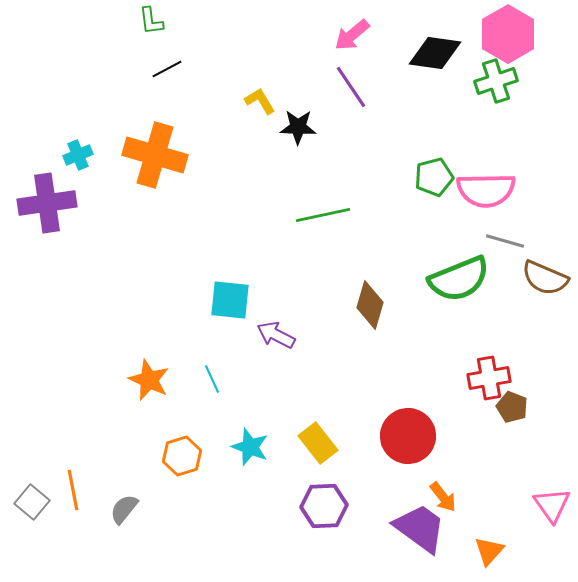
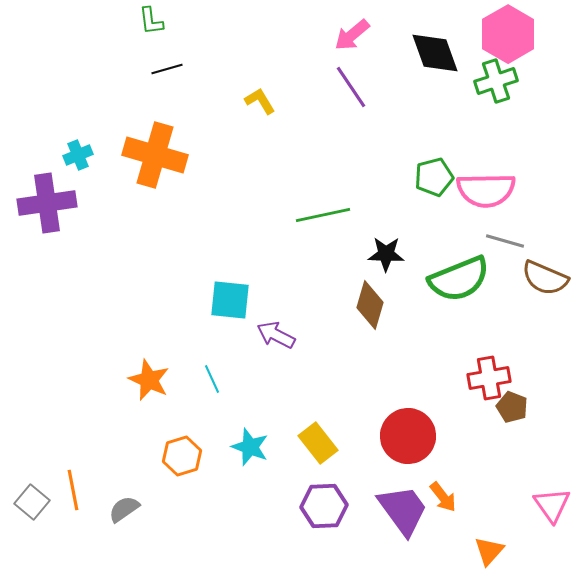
black diamond: rotated 62 degrees clockwise
black line: rotated 12 degrees clockwise
black star: moved 88 px right, 127 px down
gray semicircle: rotated 16 degrees clockwise
purple trapezoid: moved 17 px left, 18 px up; rotated 18 degrees clockwise
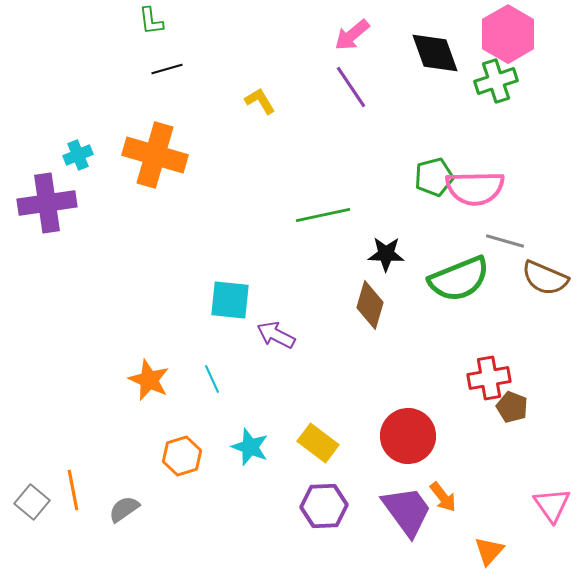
pink semicircle: moved 11 px left, 2 px up
yellow rectangle: rotated 15 degrees counterclockwise
purple trapezoid: moved 4 px right, 1 px down
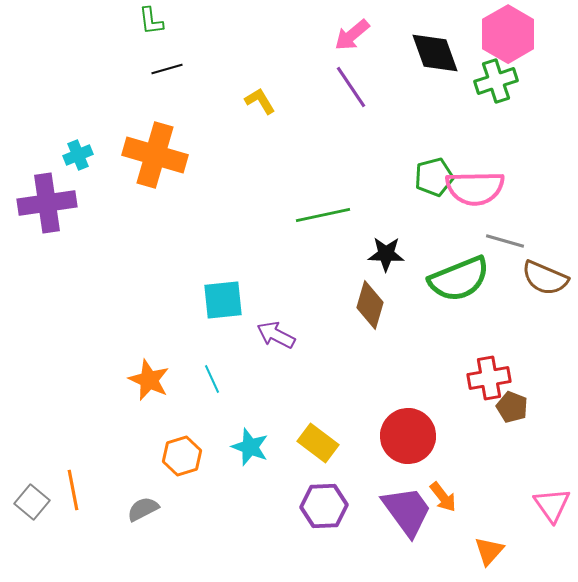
cyan square: moved 7 px left; rotated 12 degrees counterclockwise
gray semicircle: moved 19 px right; rotated 8 degrees clockwise
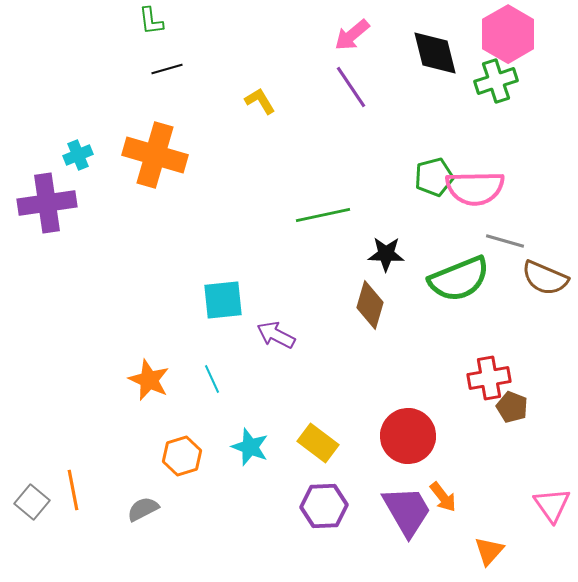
black diamond: rotated 6 degrees clockwise
purple trapezoid: rotated 6 degrees clockwise
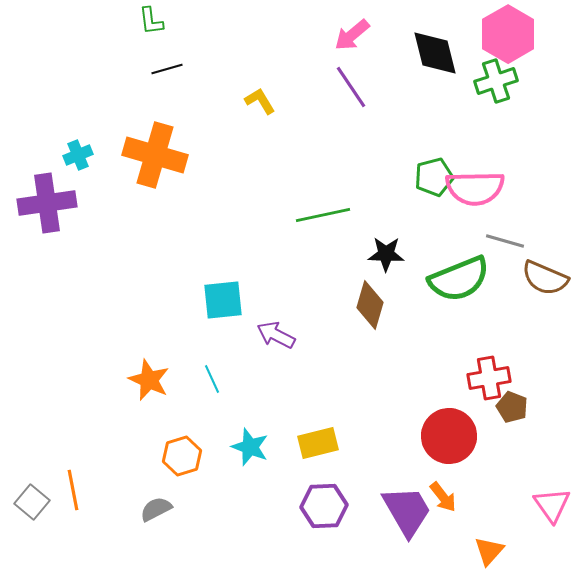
red circle: moved 41 px right
yellow rectangle: rotated 51 degrees counterclockwise
gray semicircle: moved 13 px right
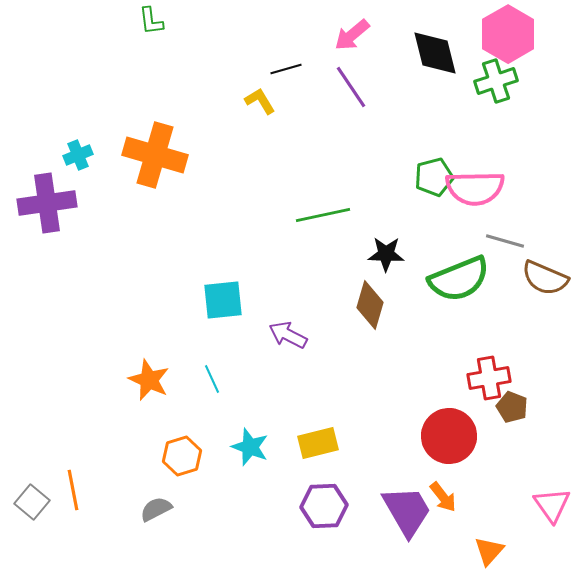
black line: moved 119 px right
purple arrow: moved 12 px right
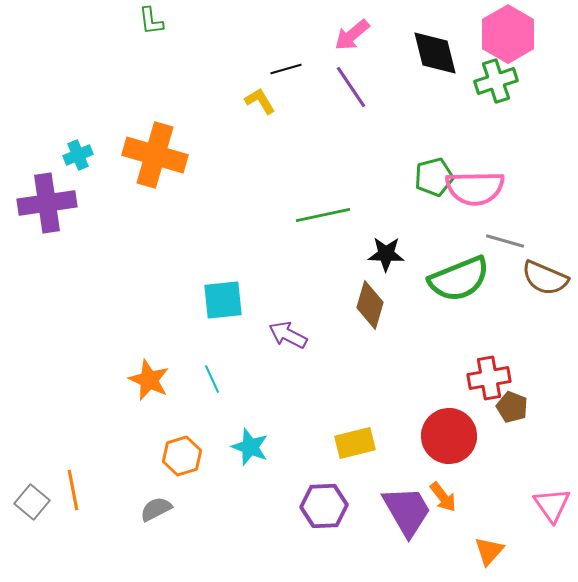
yellow rectangle: moved 37 px right
